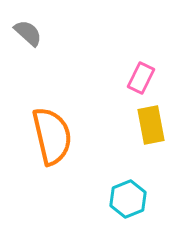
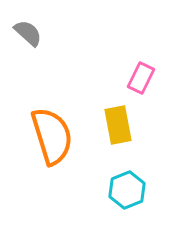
yellow rectangle: moved 33 px left
orange semicircle: rotated 4 degrees counterclockwise
cyan hexagon: moved 1 px left, 9 px up
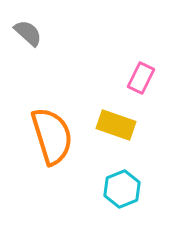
yellow rectangle: moved 2 px left; rotated 60 degrees counterclockwise
cyan hexagon: moved 5 px left, 1 px up
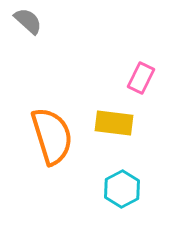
gray semicircle: moved 12 px up
yellow rectangle: moved 2 px left, 2 px up; rotated 12 degrees counterclockwise
cyan hexagon: rotated 6 degrees counterclockwise
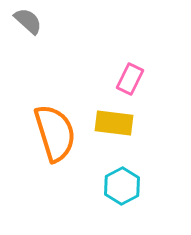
pink rectangle: moved 11 px left, 1 px down
orange semicircle: moved 3 px right, 3 px up
cyan hexagon: moved 3 px up
